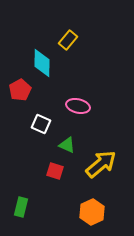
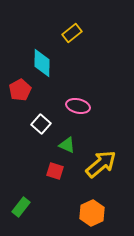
yellow rectangle: moved 4 px right, 7 px up; rotated 12 degrees clockwise
white square: rotated 18 degrees clockwise
green rectangle: rotated 24 degrees clockwise
orange hexagon: moved 1 px down
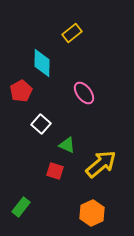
red pentagon: moved 1 px right, 1 px down
pink ellipse: moved 6 px right, 13 px up; rotated 40 degrees clockwise
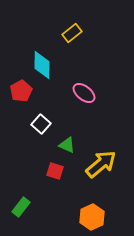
cyan diamond: moved 2 px down
pink ellipse: rotated 15 degrees counterclockwise
orange hexagon: moved 4 px down
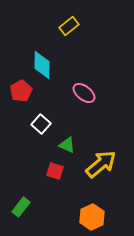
yellow rectangle: moved 3 px left, 7 px up
